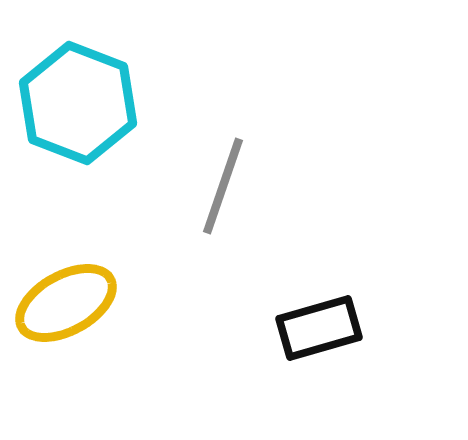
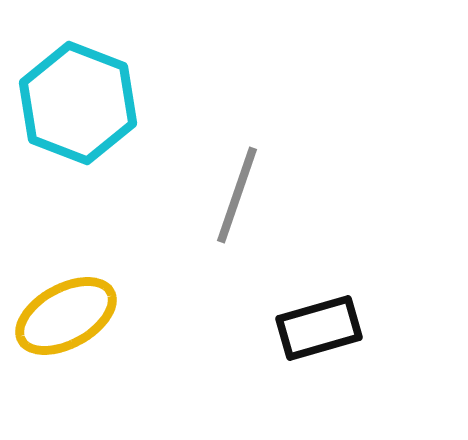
gray line: moved 14 px right, 9 px down
yellow ellipse: moved 13 px down
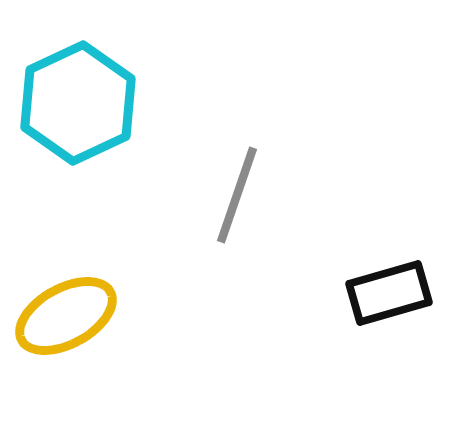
cyan hexagon: rotated 14 degrees clockwise
black rectangle: moved 70 px right, 35 px up
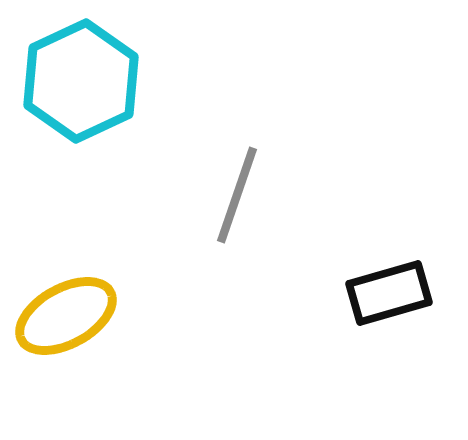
cyan hexagon: moved 3 px right, 22 px up
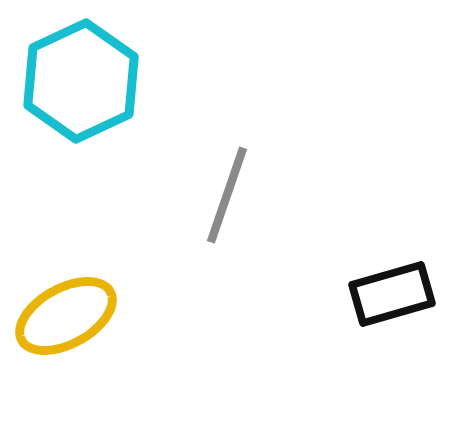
gray line: moved 10 px left
black rectangle: moved 3 px right, 1 px down
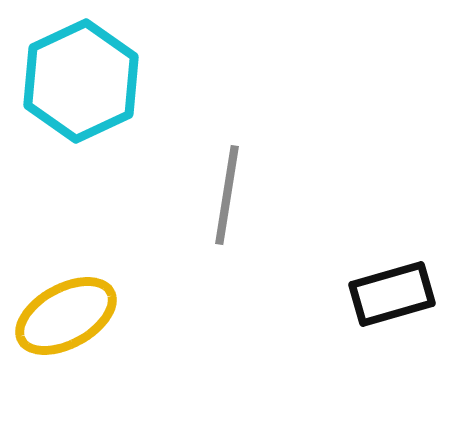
gray line: rotated 10 degrees counterclockwise
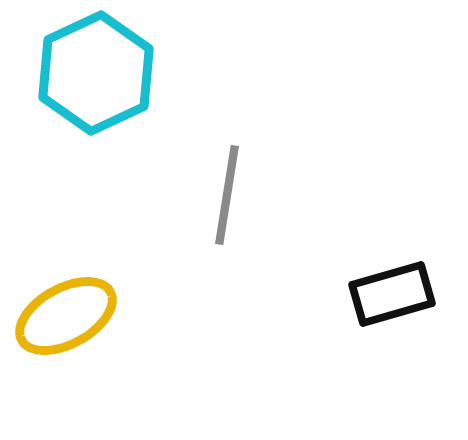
cyan hexagon: moved 15 px right, 8 px up
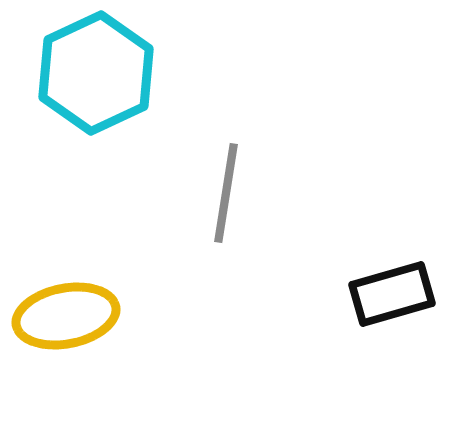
gray line: moved 1 px left, 2 px up
yellow ellipse: rotated 18 degrees clockwise
